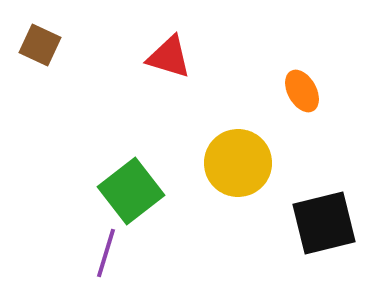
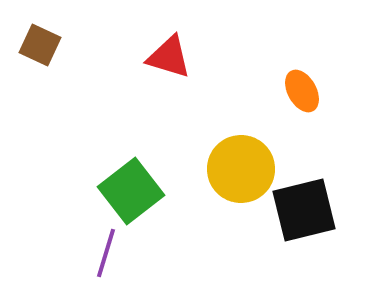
yellow circle: moved 3 px right, 6 px down
black square: moved 20 px left, 13 px up
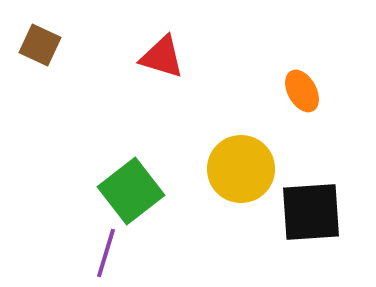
red triangle: moved 7 px left
black square: moved 7 px right, 2 px down; rotated 10 degrees clockwise
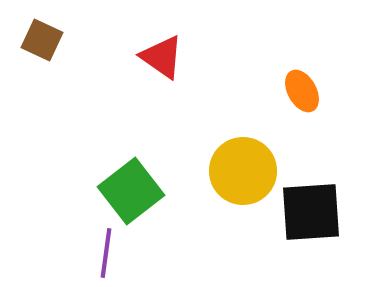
brown square: moved 2 px right, 5 px up
red triangle: rotated 18 degrees clockwise
yellow circle: moved 2 px right, 2 px down
purple line: rotated 9 degrees counterclockwise
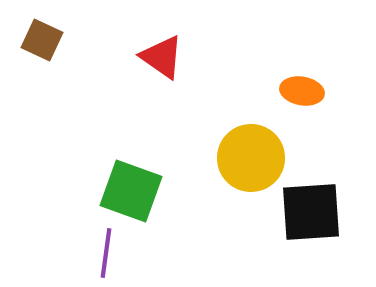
orange ellipse: rotated 51 degrees counterclockwise
yellow circle: moved 8 px right, 13 px up
green square: rotated 32 degrees counterclockwise
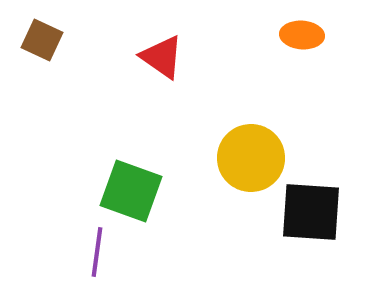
orange ellipse: moved 56 px up; rotated 6 degrees counterclockwise
black square: rotated 8 degrees clockwise
purple line: moved 9 px left, 1 px up
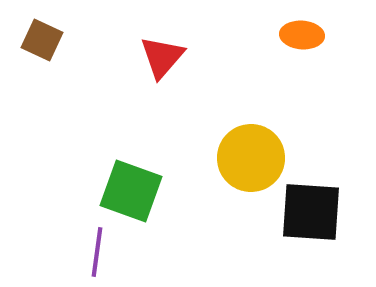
red triangle: rotated 36 degrees clockwise
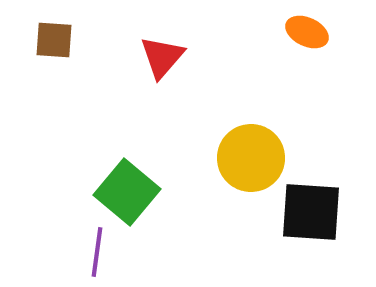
orange ellipse: moved 5 px right, 3 px up; rotated 21 degrees clockwise
brown square: moved 12 px right; rotated 21 degrees counterclockwise
green square: moved 4 px left, 1 px down; rotated 20 degrees clockwise
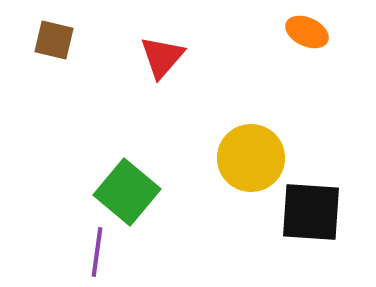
brown square: rotated 9 degrees clockwise
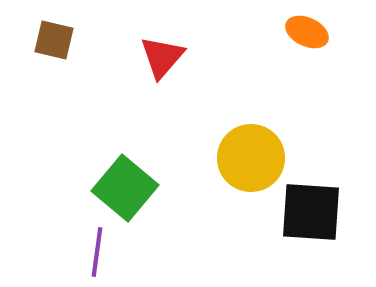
green square: moved 2 px left, 4 px up
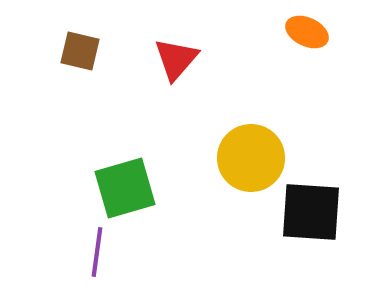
brown square: moved 26 px right, 11 px down
red triangle: moved 14 px right, 2 px down
green square: rotated 34 degrees clockwise
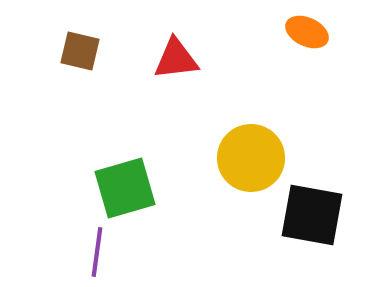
red triangle: rotated 42 degrees clockwise
black square: moved 1 px right, 3 px down; rotated 6 degrees clockwise
